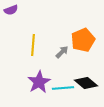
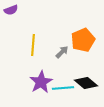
purple star: moved 2 px right
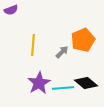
purple star: moved 2 px left, 1 px down
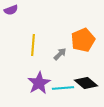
gray arrow: moved 2 px left, 2 px down
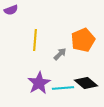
yellow line: moved 2 px right, 5 px up
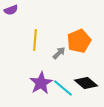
orange pentagon: moved 4 px left, 1 px down
gray arrow: moved 1 px left, 1 px up
purple star: moved 2 px right
cyan line: rotated 45 degrees clockwise
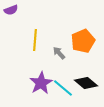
orange pentagon: moved 4 px right
gray arrow: rotated 88 degrees counterclockwise
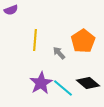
orange pentagon: rotated 10 degrees counterclockwise
black diamond: moved 2 px right
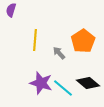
purple semicircle: rotated 128 degrees clockwise
purple star: rotated 25 degrees counterclockwise
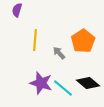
purple semicircle: moved 6 px right
